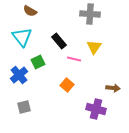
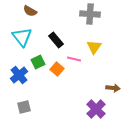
black rectangle: moved 3 px left, 1 px up
orange square: moved 10 px left, 16 px up
purple cross: rotated 30 degrees clockwise
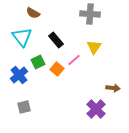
brown semicircle: moved 3 px right, 2 px down
pink line: moved 1 px down; rotated 56 degrees counterclockwise
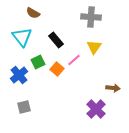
gray cross: moved 1 px right, 3 px down
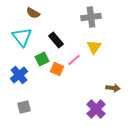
gray cross: rotated 12 degrees counterclockwise
green square: moved 4 px right, 3 px up
orange square: rotated 16 degrees counterclockwise
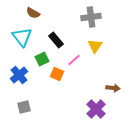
yellow triangle: moved 1 px right, 1 px up
orange square: moved 5 px down
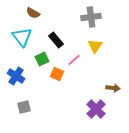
blue cross: moved 3 px left, 1 px down; rotated 18 degrees counterclockwise
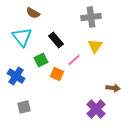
green square: moved 1 px left, 1 px down
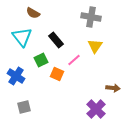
gray cross: rotated 18 degrees clockwise
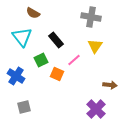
brown arrow: moved 3 px left, 3 px up
